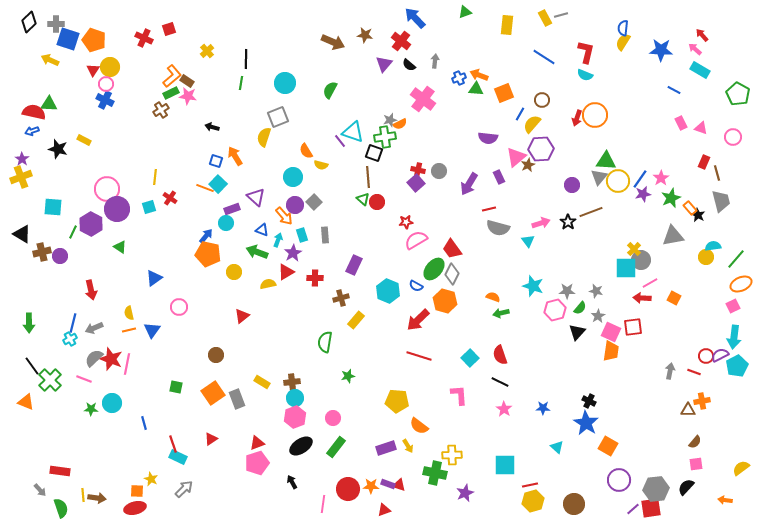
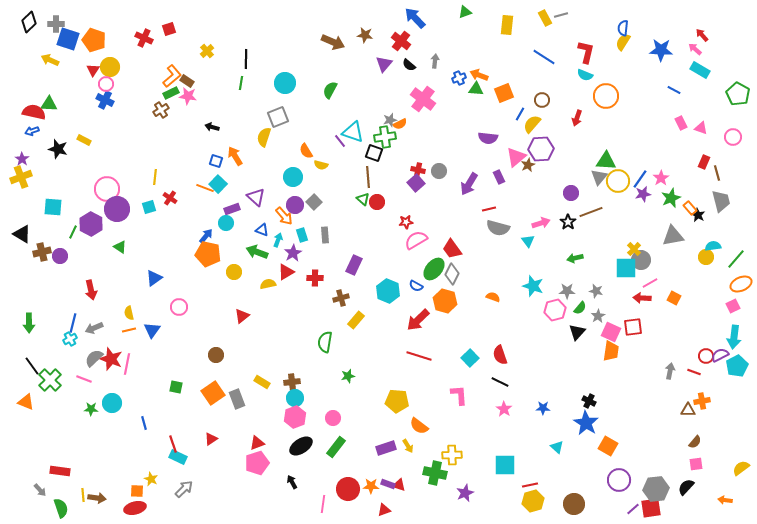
orange circle at (595, 115): moved 11 px right, 19 px up
purple circle at (572, 185): moved 1 px left, 8 px down
green arrow at (501, 313): moved 74 px right, 55 px up
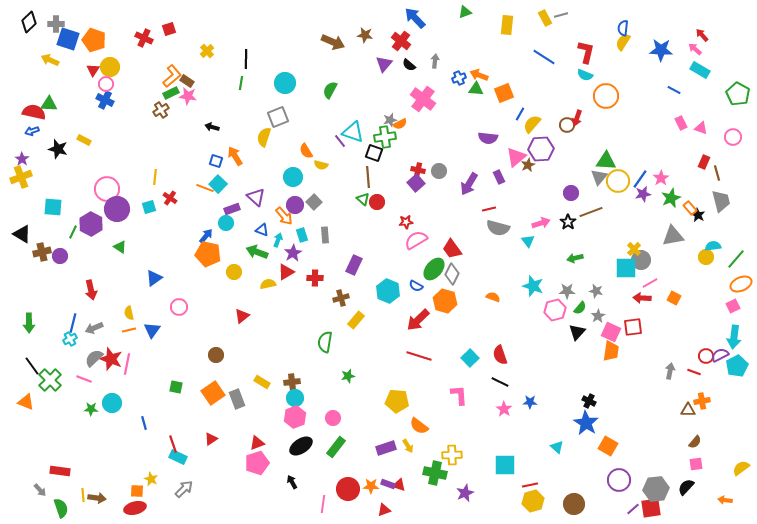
brown circle at (542, 100): moved 25 px right, 25 px down
blue star at (543, 408): moved 13 px left, 6 px up
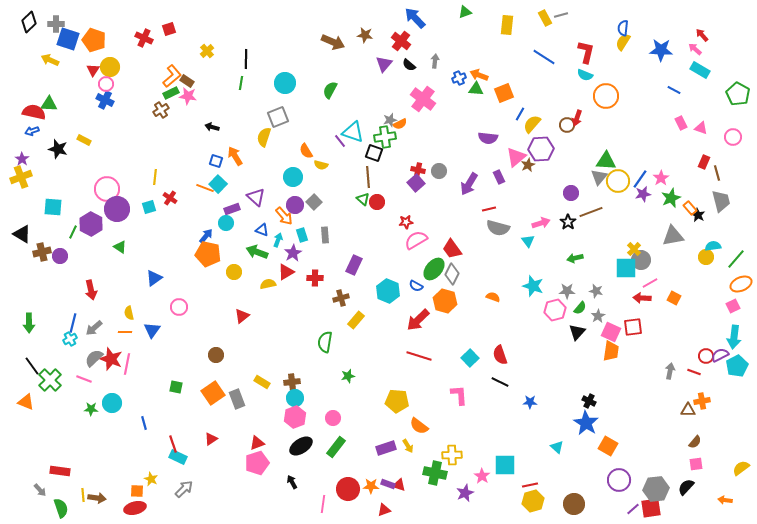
gray arrow at (94, 328): rotated 18 degrees counterclockwise
orange line at (129, 330): moved 4 px left, 2 px down; rotated 16 degrees clockwise
pink star at (504, 409): moved 22 px left, 67 px down
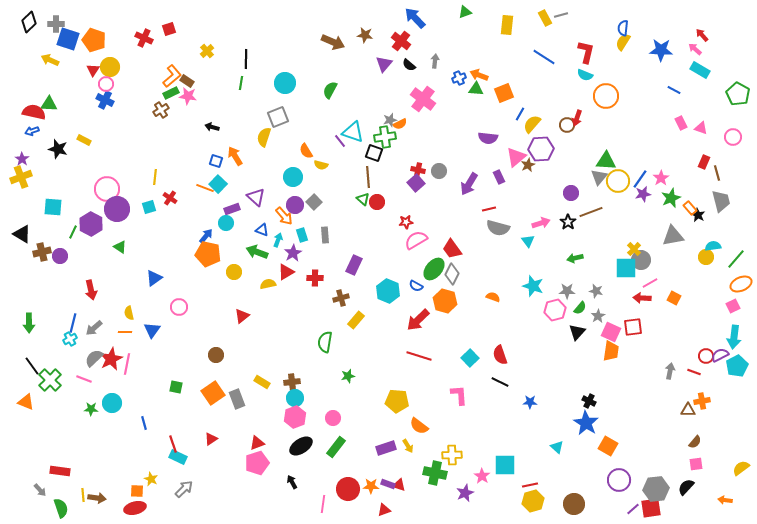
red star at (111, 359): rotated 25 degrees clockwise
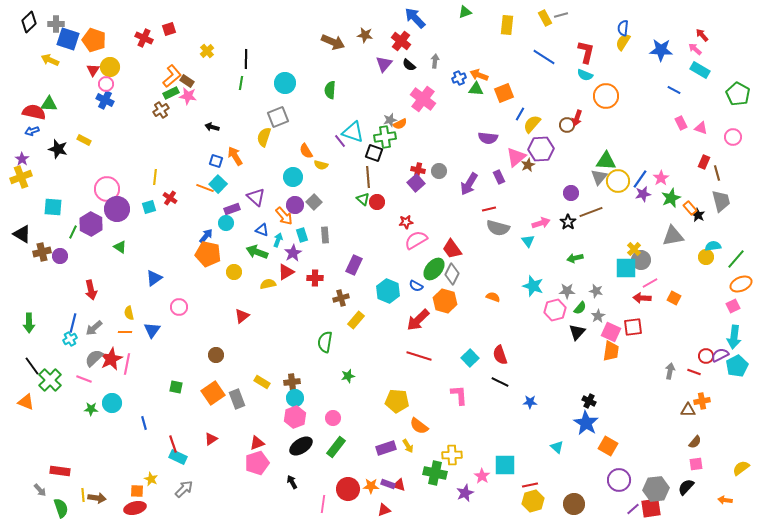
green semicircle at (330, 90): rotated 24 degrees counterclockwise
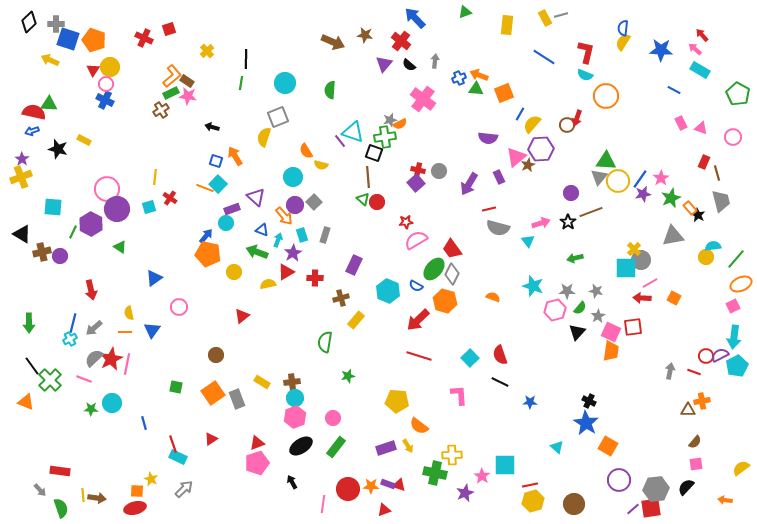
gray rectangle at (325, 235): rotated 21 degrees clockwise
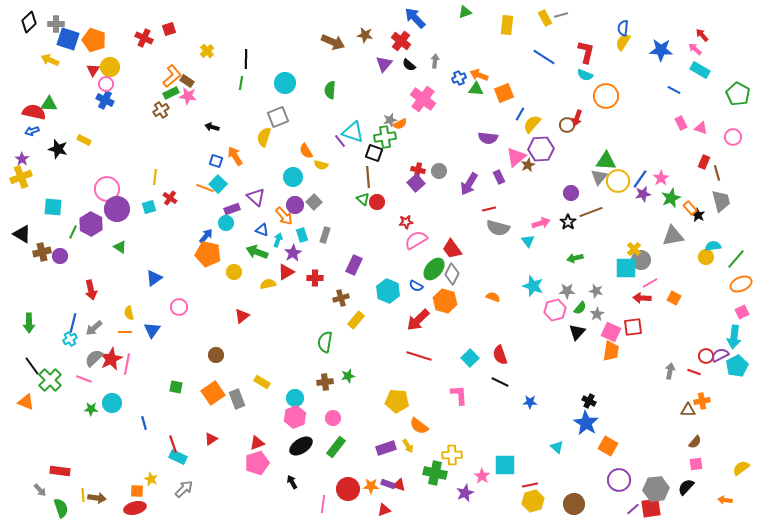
pink square at (733, 306): moved 9 px right, 6 px down
gray star at (598, 316): moved 1 px left, 2 px up
brown cross at (292, 382): moved 33 px right
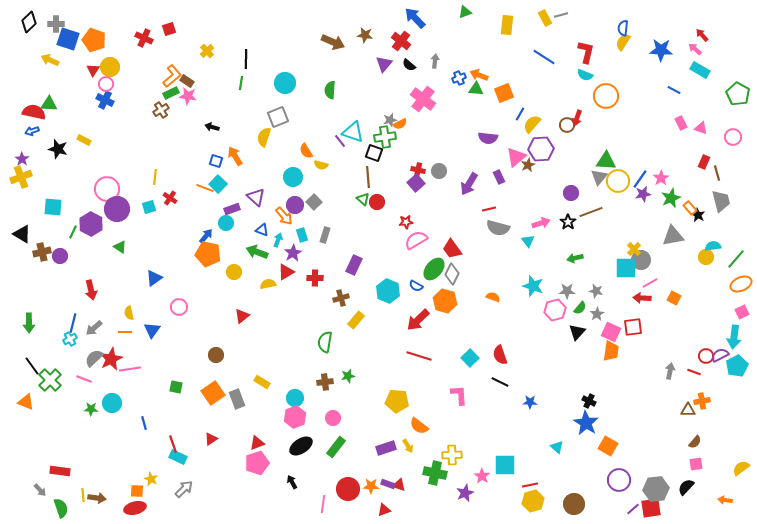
pink line at (127, 364): moved 3 px right, 5 px down; rotated 70 degrees clockwise
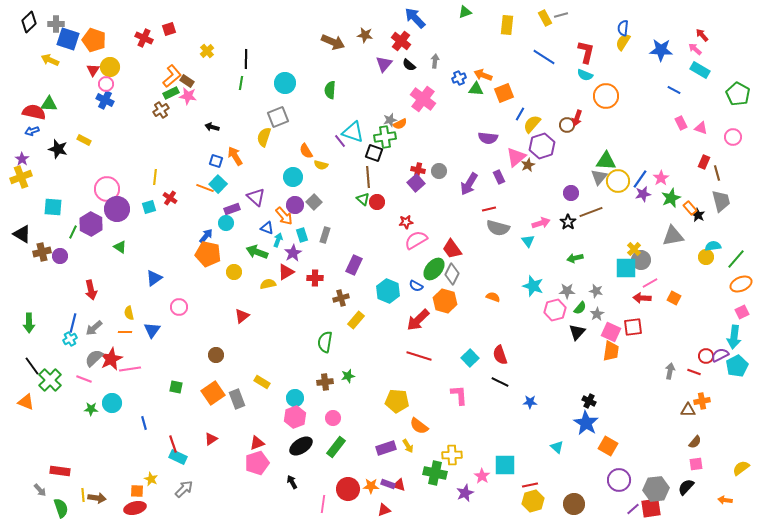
orange arrow at (479, 75): moved 4 px right
purple hexagon at (541, 149): moved 1 px right, 3 px up; rotated 15 degrees counterclockwise
blue triangle at (262, 230): moved 5 px right, 2 px up
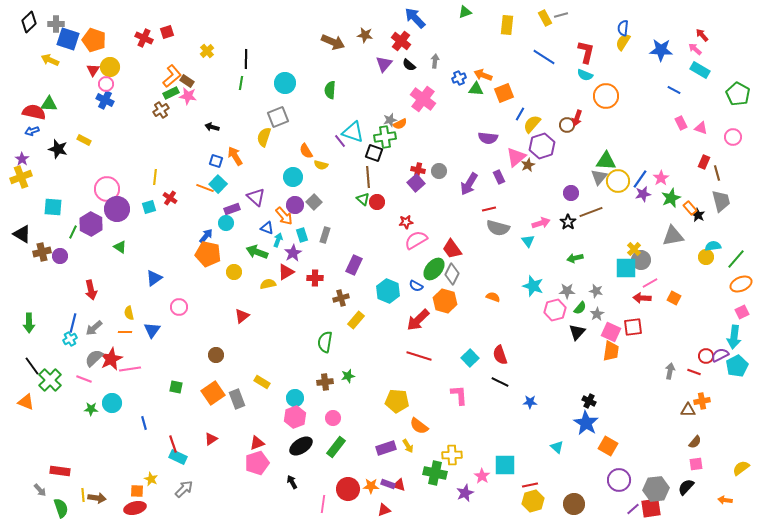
red square at (169, 29): moved 2 px left, 3 px down
